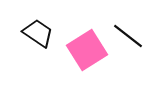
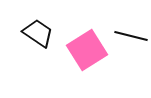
black line: moved 3 px right; rotated 24 degrees counterclockwise
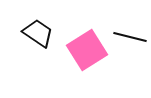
black line: moved 1 px left, 1 px down
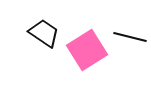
black trapezoid: moved 6 px right
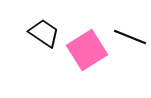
black line: rotated 8 degrees clockwise
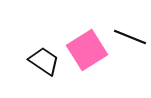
black trapezoid: moved 28 px down
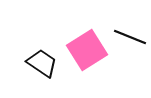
black trapezoid: moved 2 px left, 2 px down
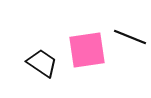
pink square: rotated 24 degrees clockwise
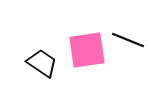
black line: moved 2 px left, 3 px down
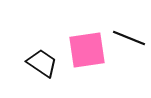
black line: moved 1 px right, 2 px up
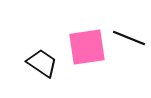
pink square: moved 3 px up
